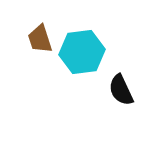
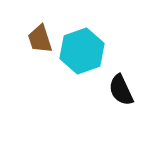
cyan hexagon: moved 1 px up; rotated 12 degrees counterclockwise
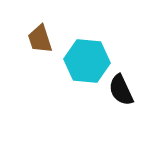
cyan hexagon: moved 5 px right, 10 px down; rotated 24 degrees clockwise
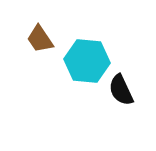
brown trapezoid: rotated 16 degrees counterclockwise
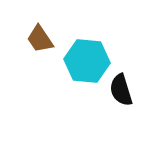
black semicircle: rotated 8 degrees clockwise
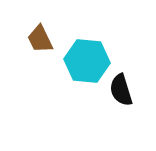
brown trapezoid: rotated 8 degrees clockwise
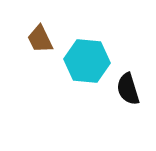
black semicircle: moved 7 px right, 1 px up
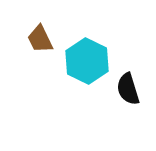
cyan hexagon: rotated 21 degrees clockwise
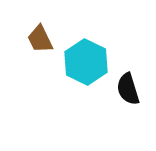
cyan hexagon: moved 1 px left, 1 px down
